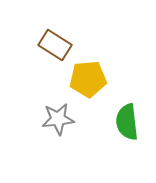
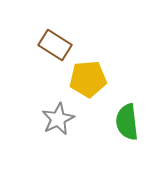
gray star: rotated 20 degrees counterclockwise
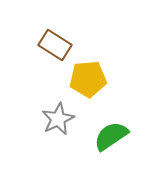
green semicircle: moved 16 px left, 14 px down; rotated 63 degrees clockwise
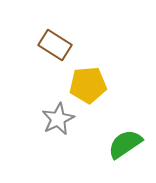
yellow pentagon: moved 6 px down
green semicircle: moved 14 px right, 8 px down
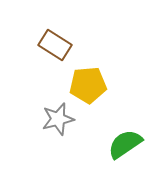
gray star: rotated 12 degrees clockwise
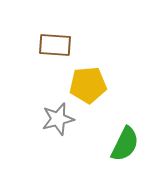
brown rectangle: rotated 28 degrees counterclockwise
green semicircle: rotated 150 degrees clockwise
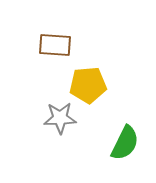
gray star: moved 2 px right, 1 px up; rotated 12 degrees clockwise
green semicircle: moved 1 px up
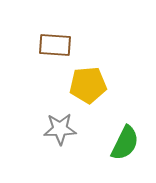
gray star: moved 11 px down
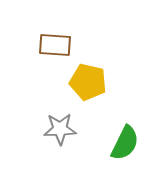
yellow pentagon: moved 3 px up; rotated 18 degrees clockwise
